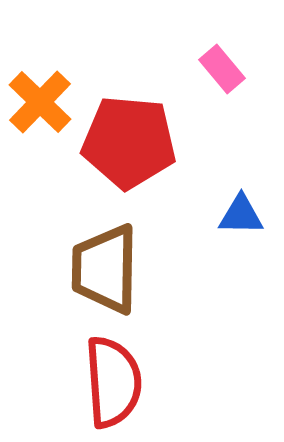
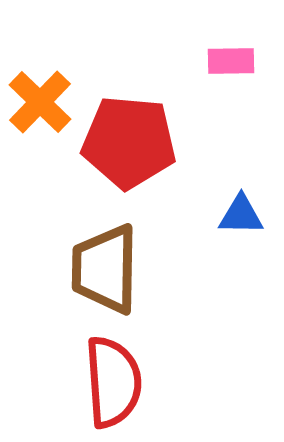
pink rectangle: moved 9 px right, 8 px up; rotated 51 degrees counterclockwise
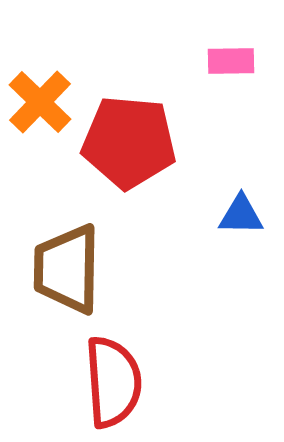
brown trapezoid: moved 38 px left
